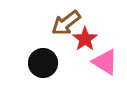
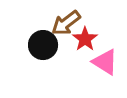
black circle: moved 18 px up
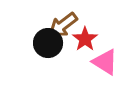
brown arrow: moved 3 px left, 2 px down
black circle: moved 5 px right, 2 px up
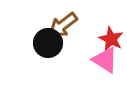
red star: moved 26 px right; rotated 10 degrees counterclockwise
pink triangle: moved 2 px up
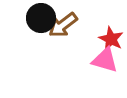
black circle: moved 7 px left, 25 px up
pink triangle: rotated 16 degrees counterclockwise
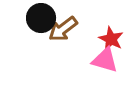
brown arrow: moved 4 px down
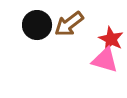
black circle: moved 4 px left, 7 px down
brown arrow: moved 6 px right, 5 px up
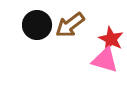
brown arrow: moved 1 px right, 1 px down
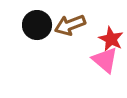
brown arrow: rotated 16 degrees clockwise
pink triangle: rotated 24 degrees clockwise
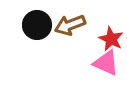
pink triangle: moved 1 px right, 3 px down; rotated 16 degrees counterclockwise
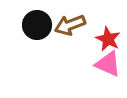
red star: moved 3 px left
pink triangle: moved 2 px right, 1 px down
